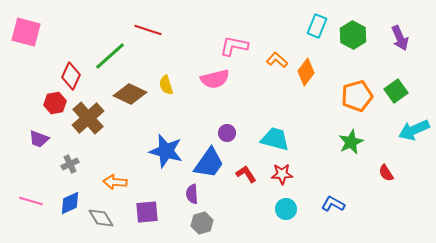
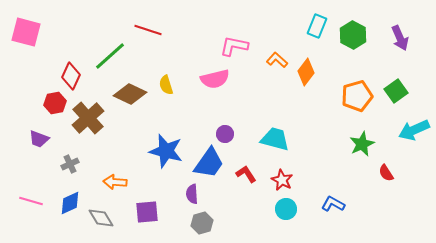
purple circle: moved 2 px left, 1 px down
green star: moved 11 px right, 2 px down
red star: moved 6 px down; rotated 30 degrees clockwise
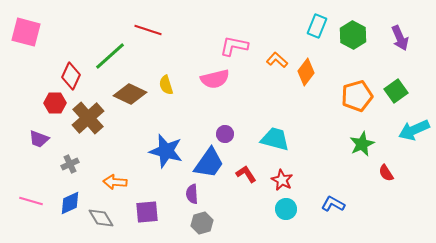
red hexagon: rotated 10 degrees clockwise
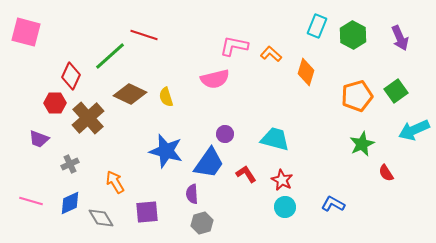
red line: moved 4 px left, 5 px down
orange L-shape: moved 6 px left, 6 px up
orange diamond: rotated 20 degrees counterclockwise
yellow semicircle: moved 12 px down
orange arrow: rotated 55 degrees clockwise
cyan circle: moved 1 px left, 2 px up
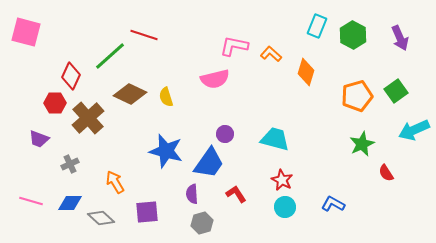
red L-shape: moved 10 px left, 20 px down
blue diamond: rotated 25 degrees clockwise
gray diamond: rotated 16 degrees counterclockwise
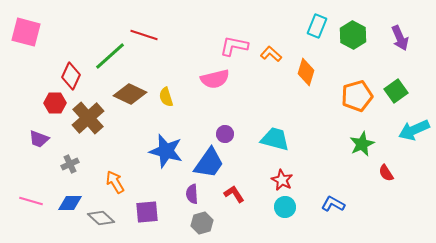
red L-shape: moved 2 px left
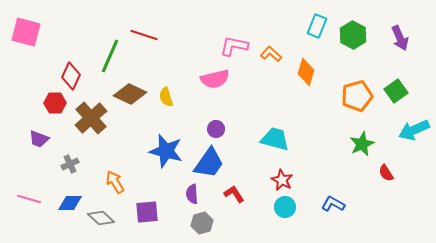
green line: rotated 24 degrees counterclockwise
brown cross: moved 3 px right
purple circle: moved 9 px left, 5 px up
pink line: moved 2 px left, 2 px up
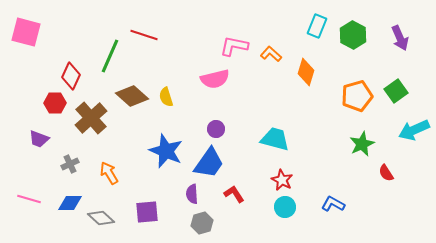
brown diamond: moved 2 px right, 2 px down; rotated 16 degrees clockwise
blue star: rotated 8 degrees clockwise
orange arrow: moved 6 px left, 9 px up
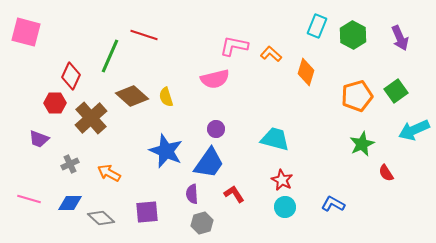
orange arrow: rotated 30 degrees counterclockwise
